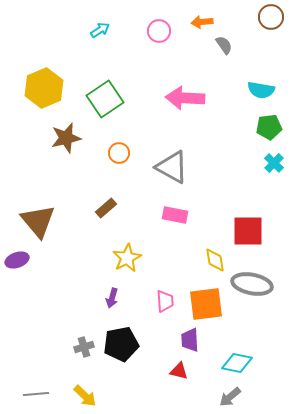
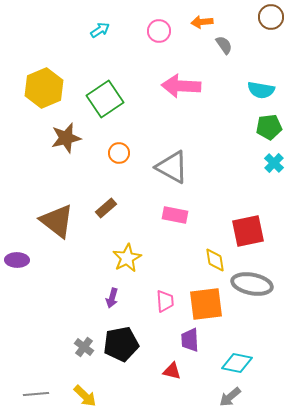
pink arrow: moved 4 px left, 12 px up
brown triangle: moved 19 px right; rotated 12 degrees counterclockwise
red square: rotated 12 degrees counterclockwise
purple ellipse: rotated 20 degrees clockwise
gray cross: rotated 36 degrees counterclockwise
red triangle: moved 7 px left
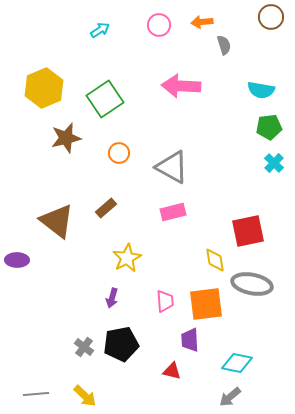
pink circle: moved 6 px up
gray semicircle: rotated 18 degrees clockwise
pink rectangle: moved 2 px left, 3 px up; rotated 25 degrees counterclockwise
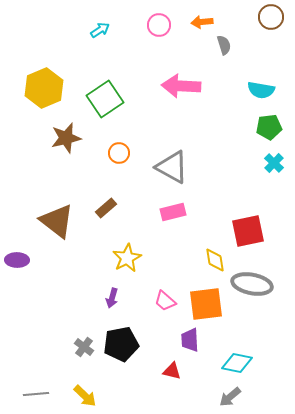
pink trapezoid: rotated 135 degrees clockwise
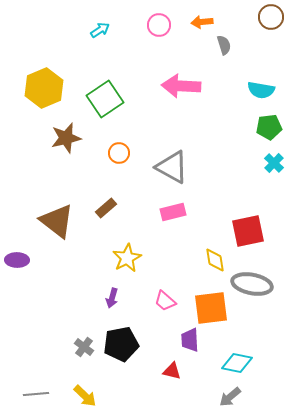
orange square: moved 5 px right, 4 px down
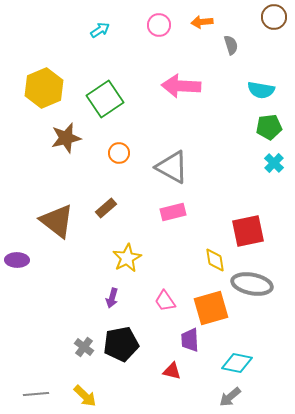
brown circle: moved 3 px right
gray semicircle: moved 7 px right
pink trapezoid: rotated 15 degrees clockwise
orange square: rotated 9 degrees counterclockwise
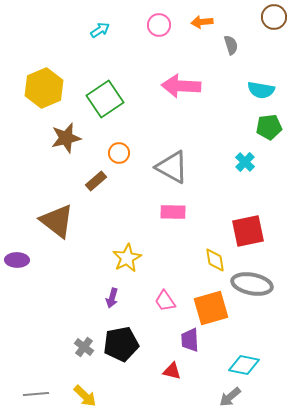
cyan cross: moved 29 px left, 1 px up
brown rectangle: moved 10 px left, 27 px up
pink rectangle: rotated 15 degrees clockwise
cyan diamond: moved 7 px right, 2 px down
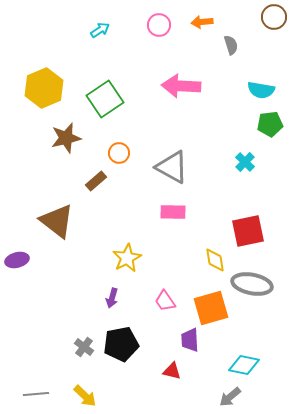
green pentagon: moved 1 px right, 3 px up
purple ellipse: rotated 15 degrees counterclockwise
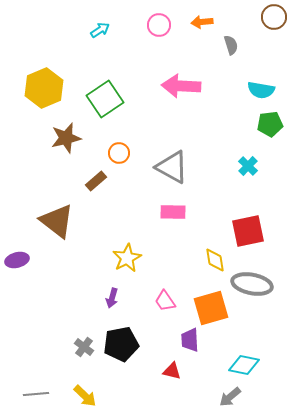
cyan cross: moved 3 px right, 4 px down
